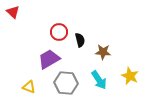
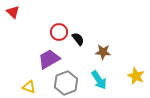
black semicircle: moved 2 px left, 1 px up; rotated 24 degrees counterclockwise
yellow star: moved 6 px right
gray hexagon: rotated 25 degrees counterclockwise
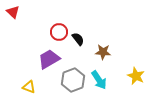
gray hexagon: moved 7 px right, 3 px up
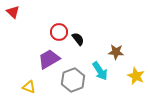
brown star: moved 13 px right
cyan arrow: moved 1 px right, 9 px up
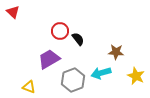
red circle: moved 1 px right, 1 px up
cyan arrow: moved 1 px right, 2 px down; rotated 108 degrees clockwise
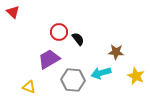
red circle: moved 1 px left, 1 px down
gray hexagon: rotated 25 degrees clockwise
